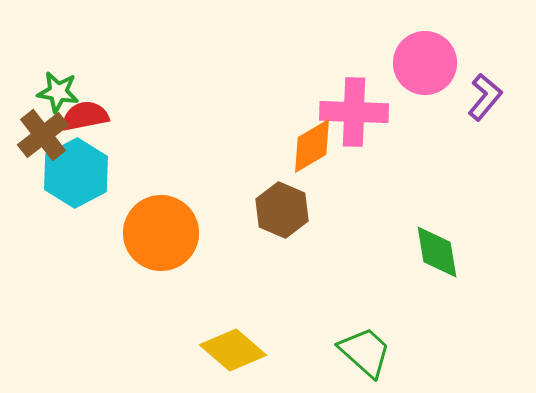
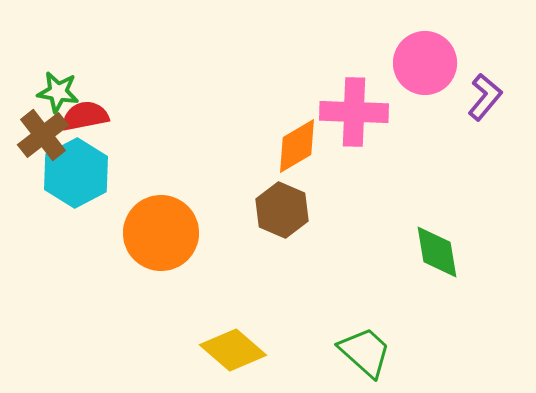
orange diamond: moved 15 px left
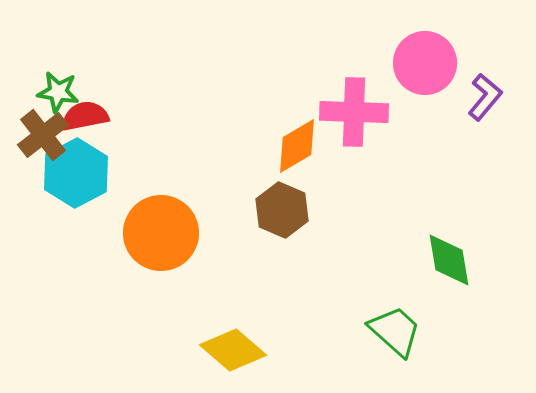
green diamond: moved 12 px right, 8 px down
green trapezoid: moved 30 px right, 21 px up
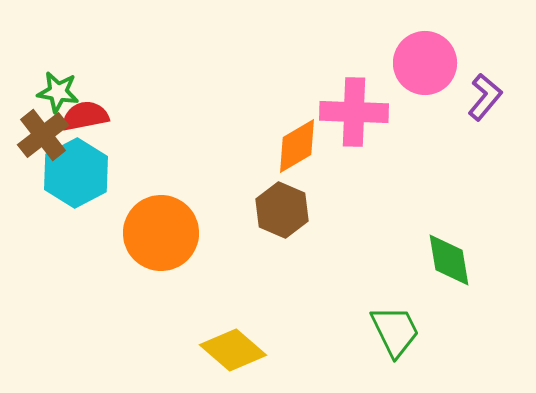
green trapezoid: rotated 22 degrees clockwise
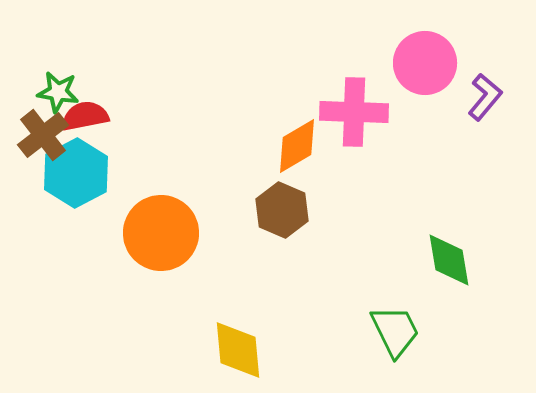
yellow diamond: moved 5 px right; rotated 44 degrees clockwise
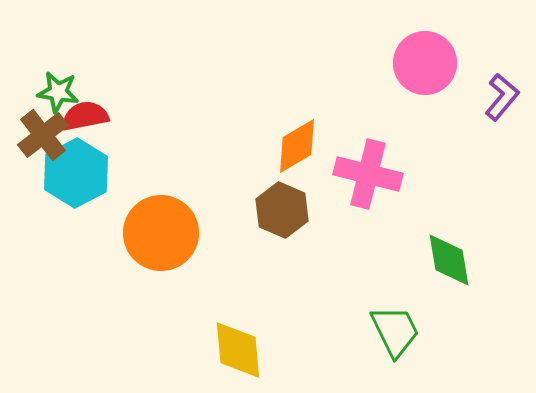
purple L-shape: moved 17 px right
pink cross: moved 14 px right, 62 px down; rotated 12 degrees clockwise
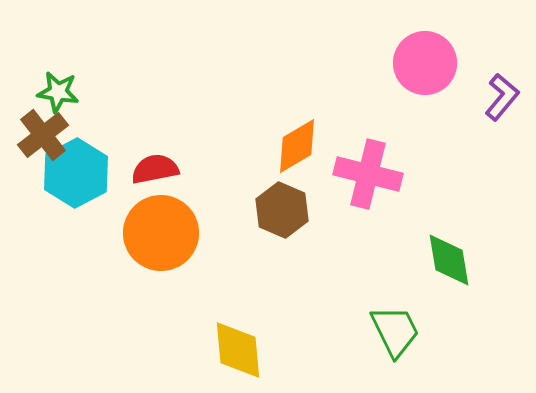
red semicircle: moved 70 px right, 53 px down
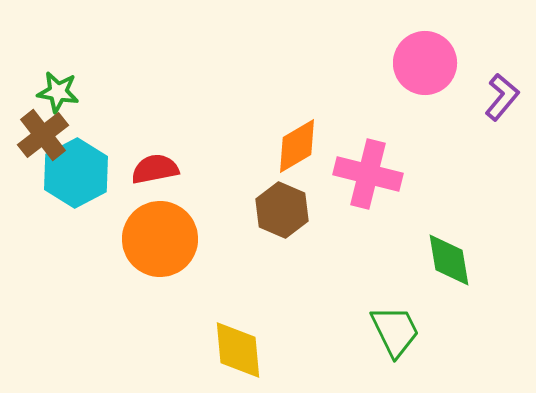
orange circle: moved 1 px left, 6 px down
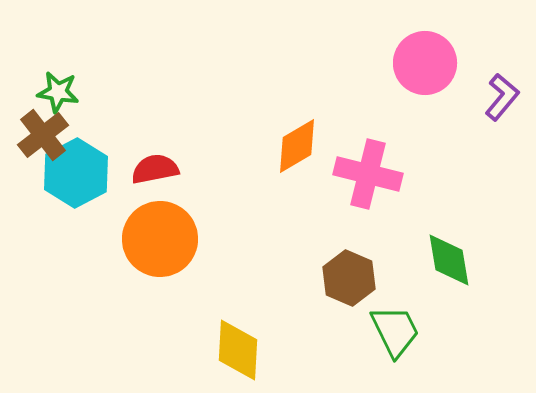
brown hexagon: moved 67 px right, 68 px down
yellow diamond: rotated 8 degrees clockwise
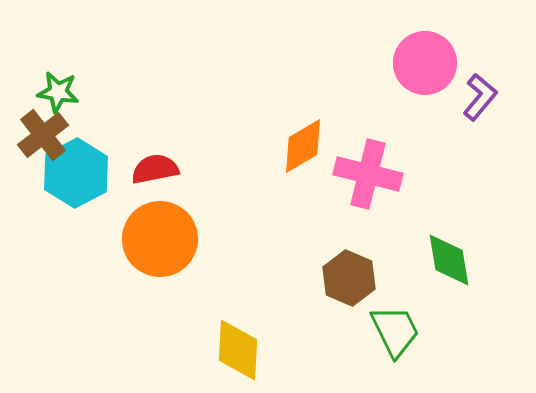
purple L-shape: moved 22 px left
orange diamond: moved 6 px right
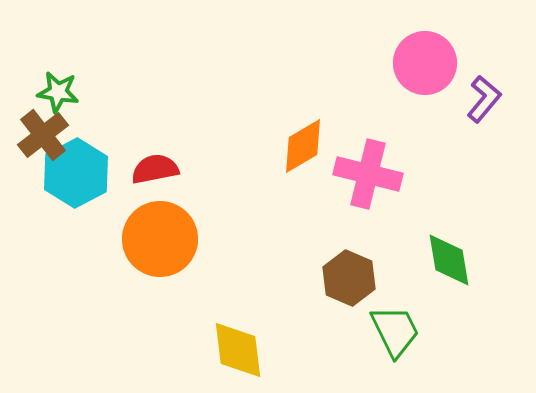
purple L-shape: moved 4 px right, 2 px down
yellow diamond: rotated 10 degrees counterclockwise
